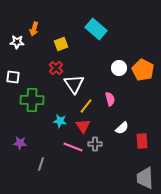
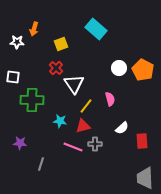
red triangle: rotated 49 degrees clockwise
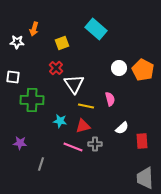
yellow square: moved 1 px right, 1 px up
yellow line: rotated 63 degrees clockwise
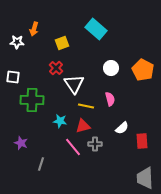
white circle: moved 8 px left
purple star: moved 1 px right; rotated 16 degrees clockwise
pink line: rotated 30 degrees clockwise
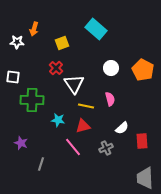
cyan star: moved 2 px left, 1 px up
gray cross: moved 11 px right, 4 px down; rotated 24 degrees counterclockwise
